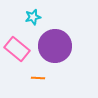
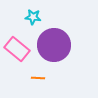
cyan star: rotated 21 degrees clockwise
purple circle: moved 1 px left, 1 px up
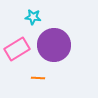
pink rectangle: rotated 70 degrees counterclockwise
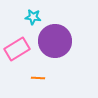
purple circle: moved 1 px right, 4 px up
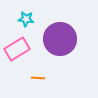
cyan star: moved 7 px left, 2 px down
purple circle: moved 5 px right, 2 px up
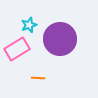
cyan star: moved 3 px right, 6 px down; rotated 28 degrees counterclockwise
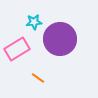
cyan star: moved 5 px right, 3 px up; rotated 14 degrees clockwise
orange line: rotated 32 degrees clockwise
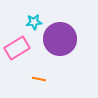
pink rectangle: moved 1 px up
orange line: moved 1 px right, 1 px down; rotated 24 degrees counterclockwise
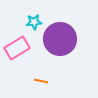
orange line: moved 2 px right, 2 px down
